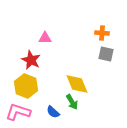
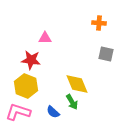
orange cross: moved 3 px left, 10 px up
red star: rotated 18 degrees counterclockwise
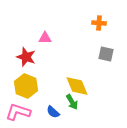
red star: moved 5 px left, 3 px up; rotated 12 degrees clockwise
yellow diamond: moved 2 px down
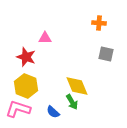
pink L-shape: moved 3 px up
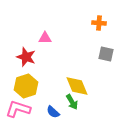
yellow hexagon: rotated 20 degrees clockwise
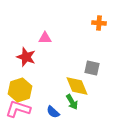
gray square: moved 14 px left, 14 px down
yellow hexagon: moved 6 px left, 4 px down
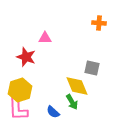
pink L-shape: rotated 110 degrees counterclockwise
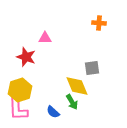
gray square: rotated 21 degrees counterclockwise
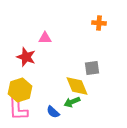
green arrow: rotated 98 degrees clockwise
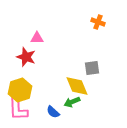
orange cross: moved 1 px left, 1 px up; rotated 16 degrees clockwise
pink triangle: moved 8 px left
